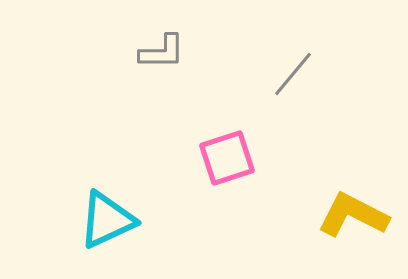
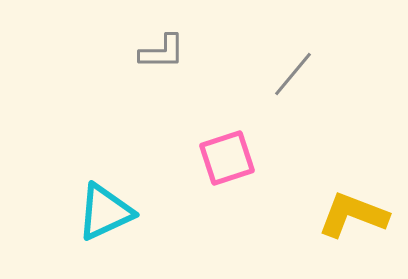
yellow L-shape: rotated 6 degrees counterclockwise
cyan triangle: moved 2 px left, 8 px up
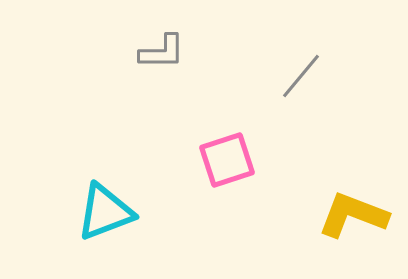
gray line: moved 8 px right, 2 px down
pink square: moved 2 px down
cyan triangle: rotated 4 degrees clockwise
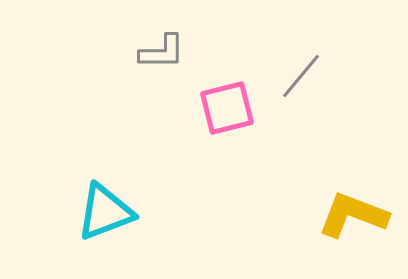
pink square: moved 52 px up; rotated 4 degrees clockwise
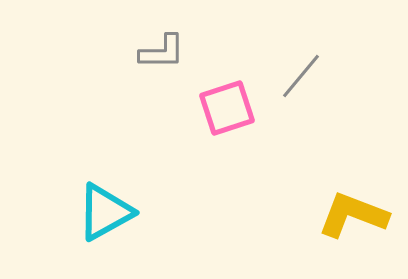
pink square: rotated 4 degrees counterclockwise
cyan triangle: rotated 8 degrees counterclockwise
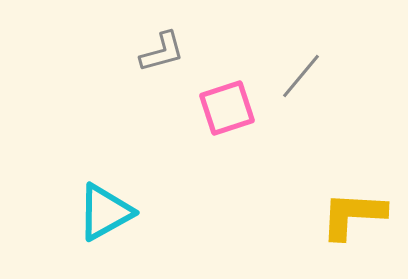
gray L-shape: rotated 15 degrees counterclockwise
yellow L-shape: rotated 18 degrees counterclockwise
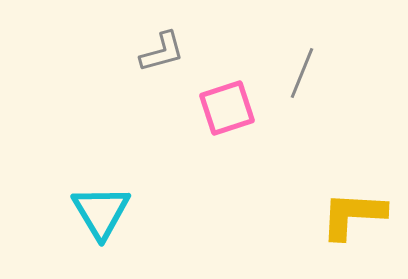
gray line: moved 1 px right, 3 px up; rotated 18 degrees counterclockwise
cyan triangle: moved 4 px left; rotated 32 degrees counterclockwise
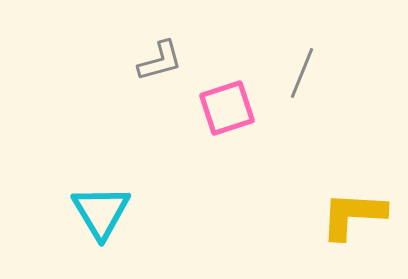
gray L-shape: moved 2 px left, 9 px down
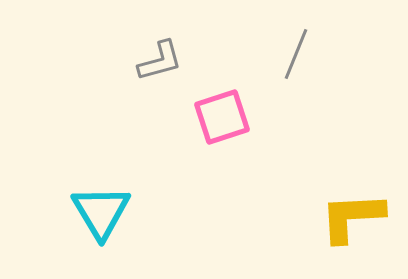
gray line: moved 6 px left, 19 px up
pink square: moved 5 px left, 9 px down
yellow L-shape: moved 1 px left, 2 px down; rotated 6 degrees counterclockwise
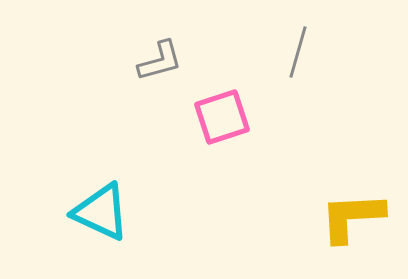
gray line: moved 2 px right, 2 px up; rotated 6 degrees counterclockwise
cyan triangle: rotated 34 degrees counterclockwise
